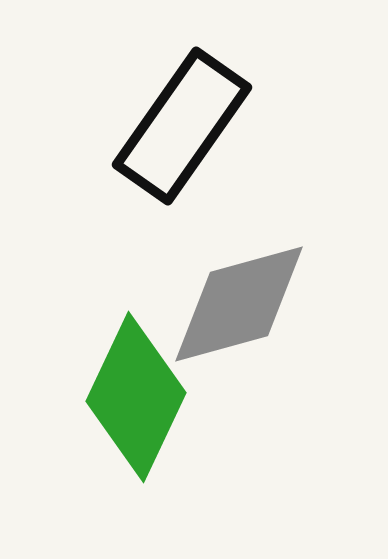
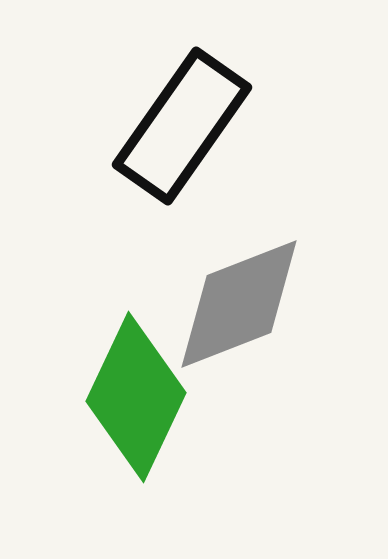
gray diamond: rotated 6 degrees counterclockwise
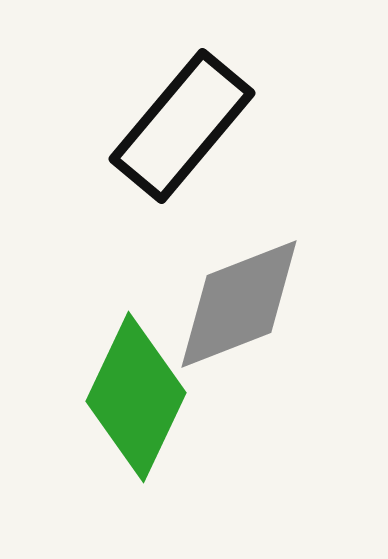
black rectangle: rotated 5 degrees clockwise
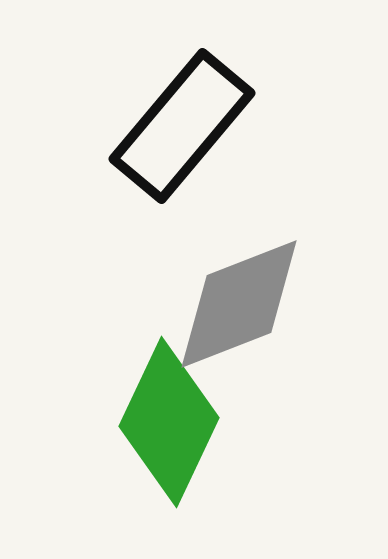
green diamond: moved 33 px right, 25 px down
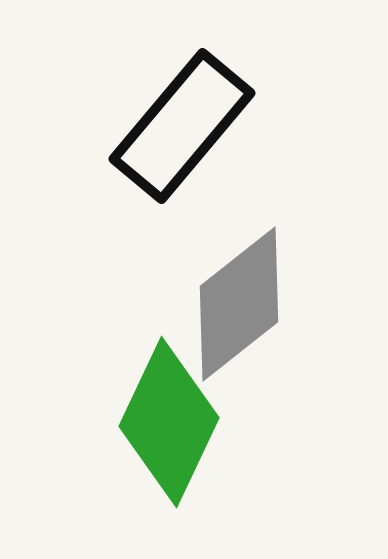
gray diamond: rotated 17 degrees counterclockwise
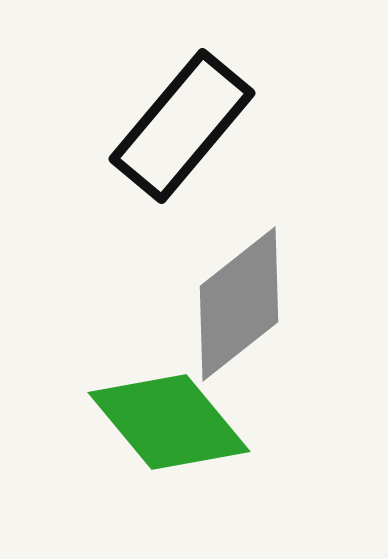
green diamond: rotated 65 degrees counterclockwise
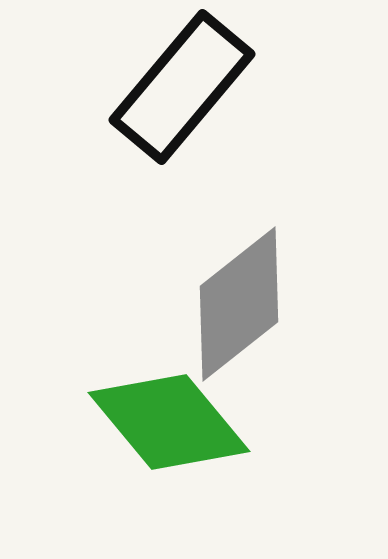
black rectangle: moved 39 px up
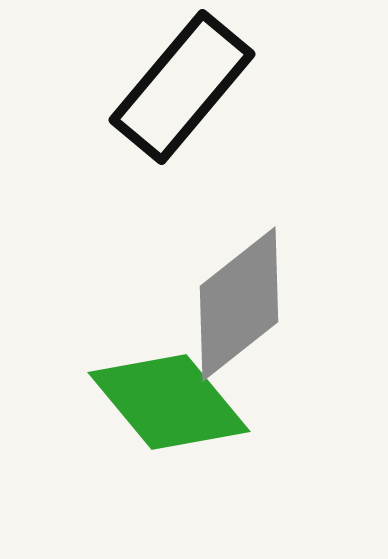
green diamond: moved 20 px up
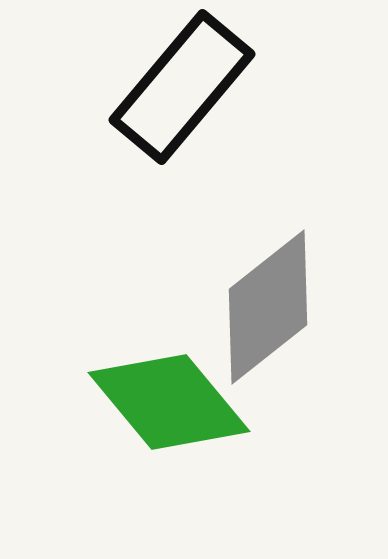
gray diamond: moved 29 px right, 3 px down
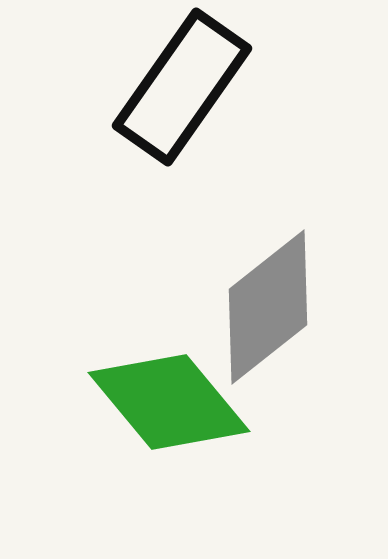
black rectangle: rotated 5 degrees counterclockwise
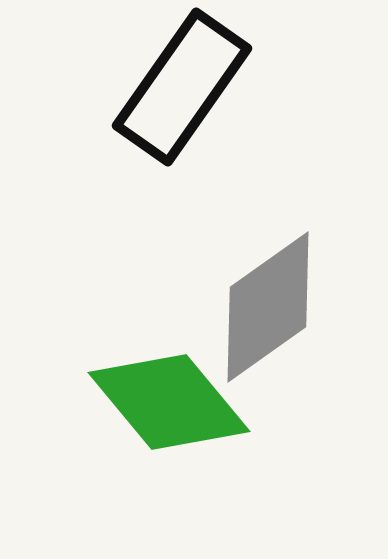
gray diamond: rotated 3 degrees clockwise
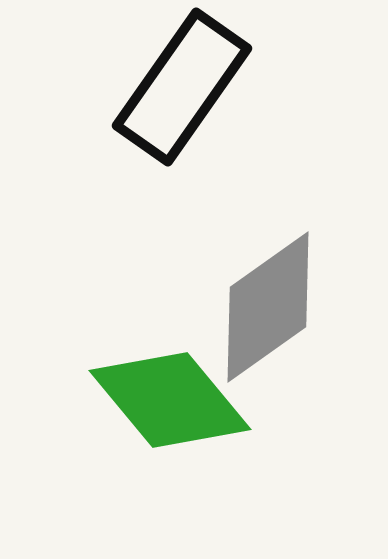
green diamond: moved 1 px right, 2 px up
